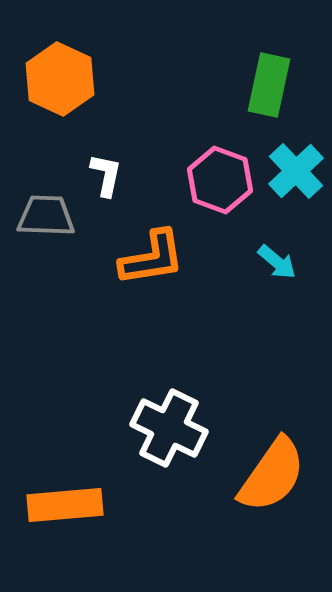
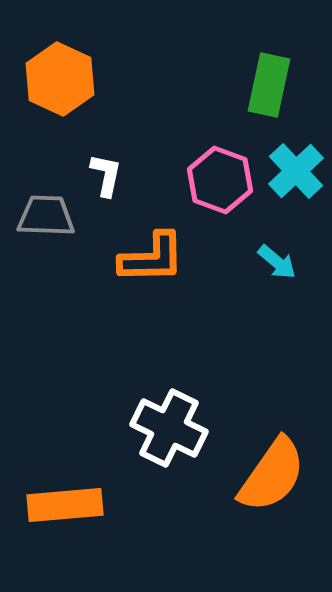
orange L-shape: rotated 8 degrees clockwise
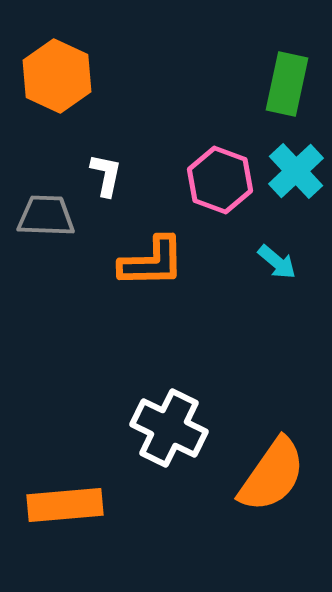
orange hexagon: moved 3 px left, 3 px up
green rectangle: moved 18 px right, 1 px up
orange L-shape: moved 4 px down
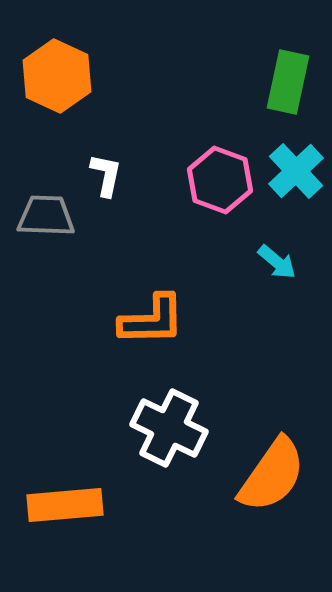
green rectangle: moved 1 px right, 2 px up
orange L-shape: moved 58 px down
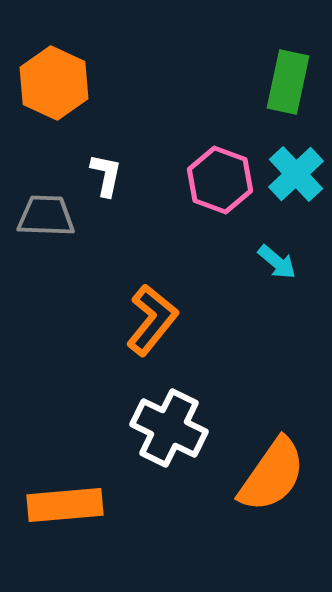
orange hexagon: moved 3 px left, 7 px down
cyan cross: moved 3 px down
orange L-shape: rotated 50 degrees counterclockwise
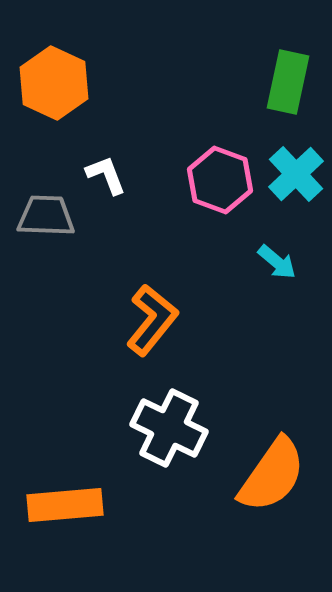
white L-shape: rotated 33 degrees counterclockwise
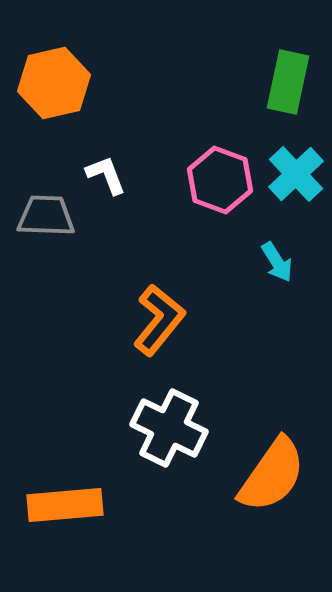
orange hexagon: rotated 22 degrees clockwise
cyan arrow: rotated 18 degrees clockwise
orange L-shape: moved 7 px right
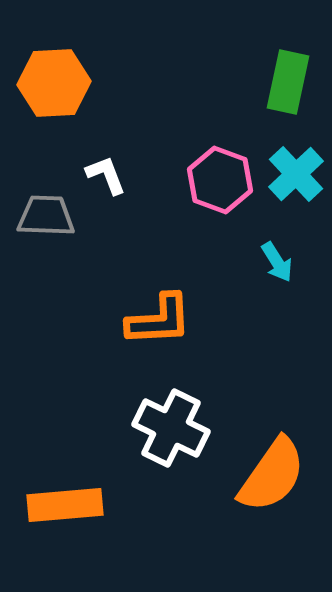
orange hexagon: rotated 10 degrees clockwise
orange L-shape: rotated 48 degrees clockwise
white cross: moved 2 px right
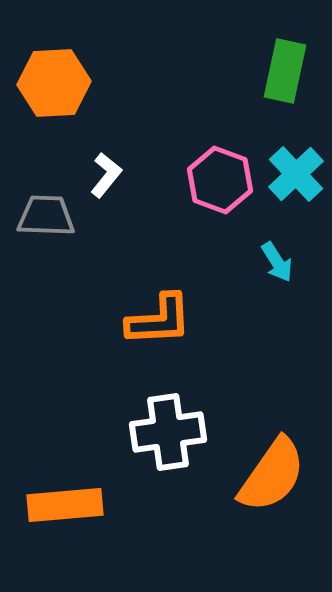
green rectangle: moved 3 px left, 11 px up
white L-shape: rotated 60 degrees clockwise
white cross: moved 3 px left, 4 px down; rotated 34 degrees counterclockwise
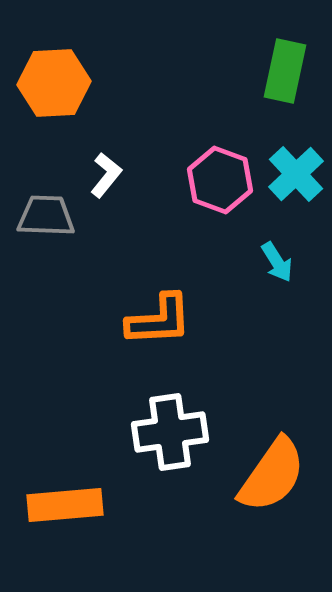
white cross: moved 2 px right
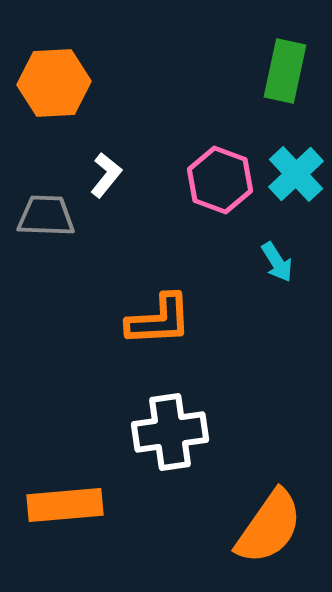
orange semicircle: moved 3 px left, 52 px down
